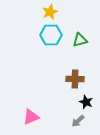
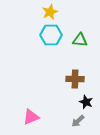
green triangle: rotated 21 degrees clockwise
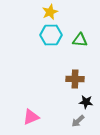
black star: rotated 16 degrees counterclockwise
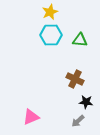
brown cross: rotated 24 degrees clockwise
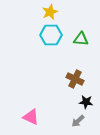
green triangle: moved 1 px right, 1 px up
pink triangle: rotated 48 degrees clockwise
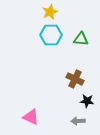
black star: moved 1 px right, 1 px up
gray arrow: rotated 40 degrees clockwise
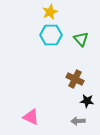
green triangle: rotated 42 degrees clockwise
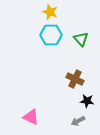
yellow star: rotated 28 degrees counterclockwise
gray arrow: rotated 24 degrees counterclockwise
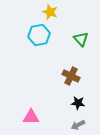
cyan hexagon: moved 12 px left; rotated 10 degrees counterclockwise
brown cross: moved 4 px left, 3 px up
black star: moved 9 px left, 2 px down
pink triangle: rotated 24 degrees counterclockwise
gray arrow: moved 4 px down
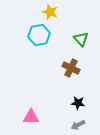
brown cross: moved 8 px up
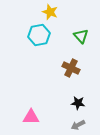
green triangle: moved 3 px up
